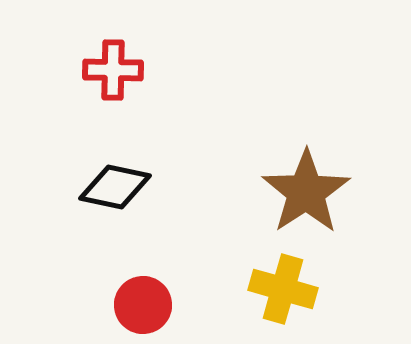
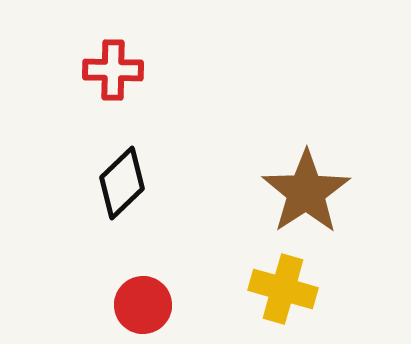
black diamond: moved 7 px right, 4 px up; rotated 56 degrees counterclockwise
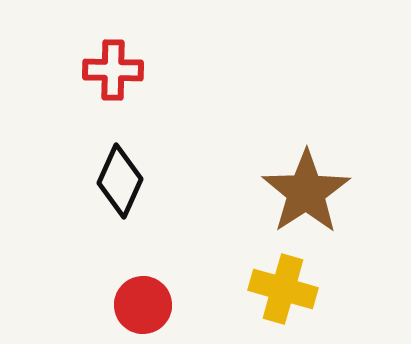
black diamond: moved 2 px left, 2 px up; rotated 22 degrees counterclockwise
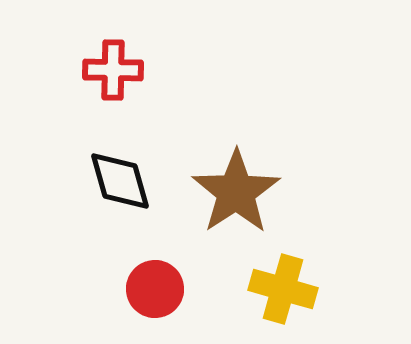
black diamond: rotated 40 degrees counterclockwise
brown star: moved 70 px left
red circle: moved 12 px right, 16 px up
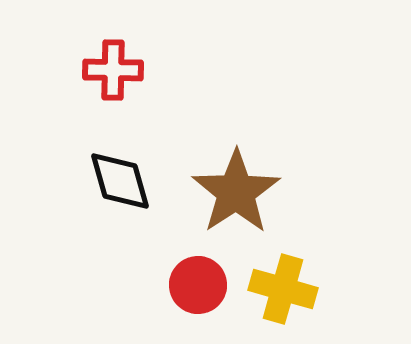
red circle: moved 43 px right, 4 px up
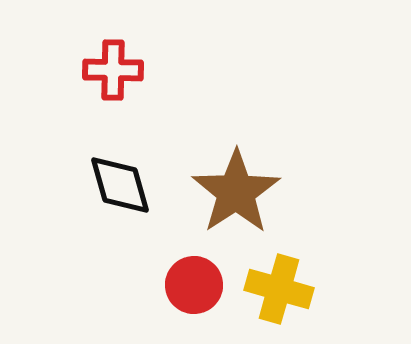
black diamond: moved 4 px down
red circle: moved 4 px left
yellow cross: moved 4 px left
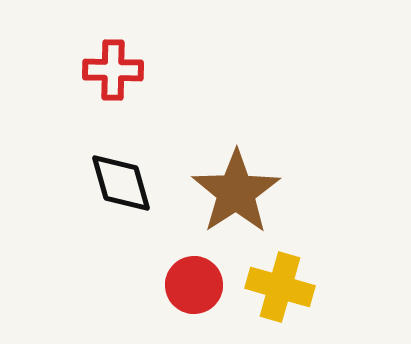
black diamond: moved 1 px right, 2 px up
yellow cross: moved 1 px right, 2 px up
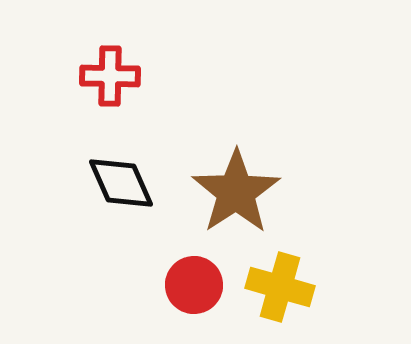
red cross: moved 3 px left, 6 px down
black diamond: rotated 8 degrees counterclockwise
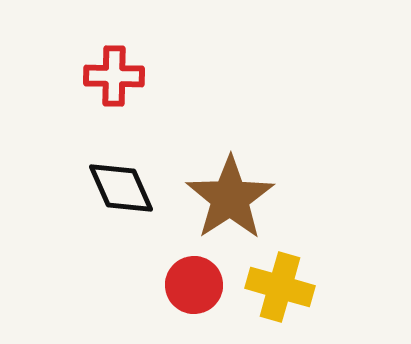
red cross: moved 4 px right
black diamond: moved 5 px down
brown star: moved 6 px left, 6 px down
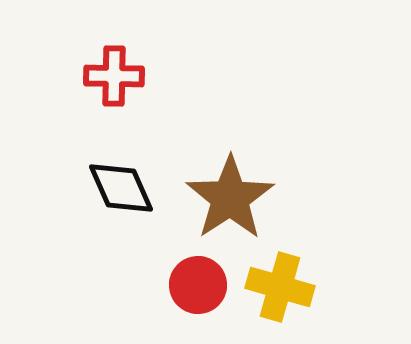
red circle: moved 4 px right
